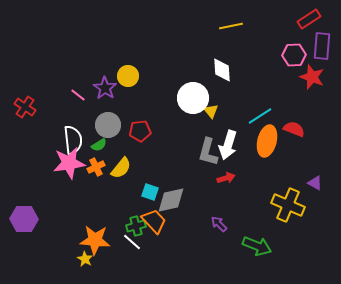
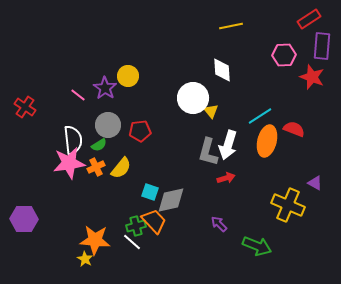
pink hexagon: moved 10 px left
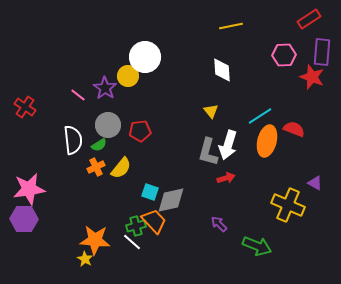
purple rectangle: moved 6 px down
white circle: moved 48 px left, 41 px up
pink star: moved 40 px left, 26 px down
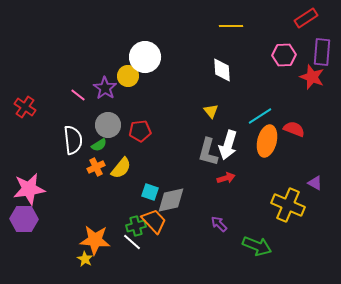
red rectangle: moved 3 px left, 1 px up
yellow line: rotated 10 degrees clockwise
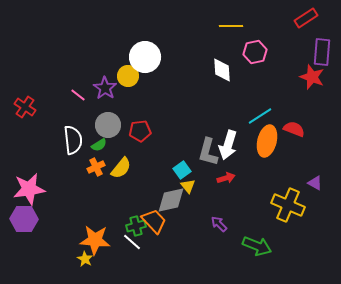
pink hexagon: moved 29 px left, 3 px up; rotated 10 degrees counterclockwise
yellow triangle: moved 23 px left, 75 px down
cyan square: moved 32 px right, 22 px up; rotated 36 degrees clockwise
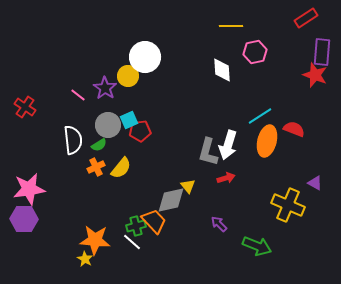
red star: moved 3 px right, 2 px up
cyan square: moved 53 px left, 50 px up; rotated 12 degrees clockwise
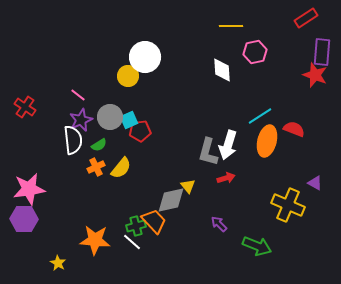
purple star: moved 24 px left, 32 px down; rotated 15 degrees clockwise
gray circle: moved 2 px right, 8 px up
yellow star: moved 27 px left, 4 px down
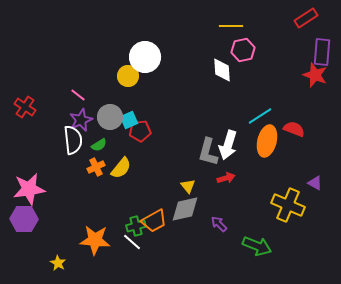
pink hexagon: moved 12 px left, 2 px up
gray diamond: moved 14 px right, 9 px down
orange trapezoid: rotated 104 degrees clockwise
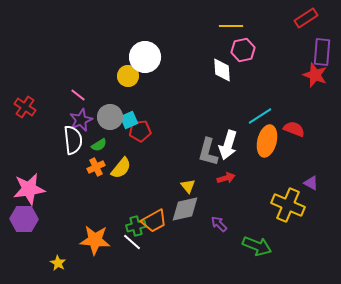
purple triangle: moved 4 px left
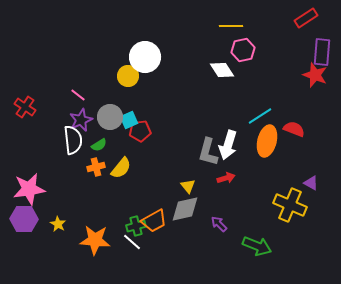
white diamond: rotated 30 degrees counterclockwise
orange cross: rotated 12 degrees clockwise
yellow cross: moved 2 px right
yellow star: moved 39 px up
